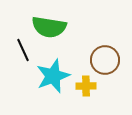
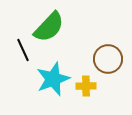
green semicircle: rotated 56 degrees counterclockwise
brown circle: moved 3 px right, 1 px up
cyan star: moved 3 px down
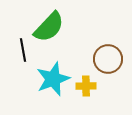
black line: rotated 15 degrees clockwise
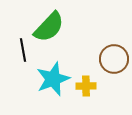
brown circle: moved 6 px right
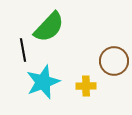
brown circle: moved 2 px down
cyan star: moved 10 px left, 3 px down
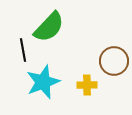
yellow cross: moved 1 px right, 1 px up
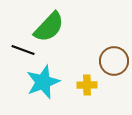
black line: rotated 60 degrees counterclockwise
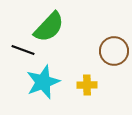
brown circle: moved 10 px up
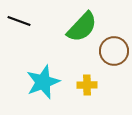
green semicircle: moved 33 px right
black line: moved 4 px left, 29 px up
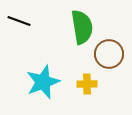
green semicircle: rotated 52 degrees counterclockwise
brown circle: moved 5 px left, 3 px down
yellow cross: moved 1 px up
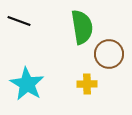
cyan star: moved 16 px left, 2 px down; rotated 20 degrees counterclockwise
